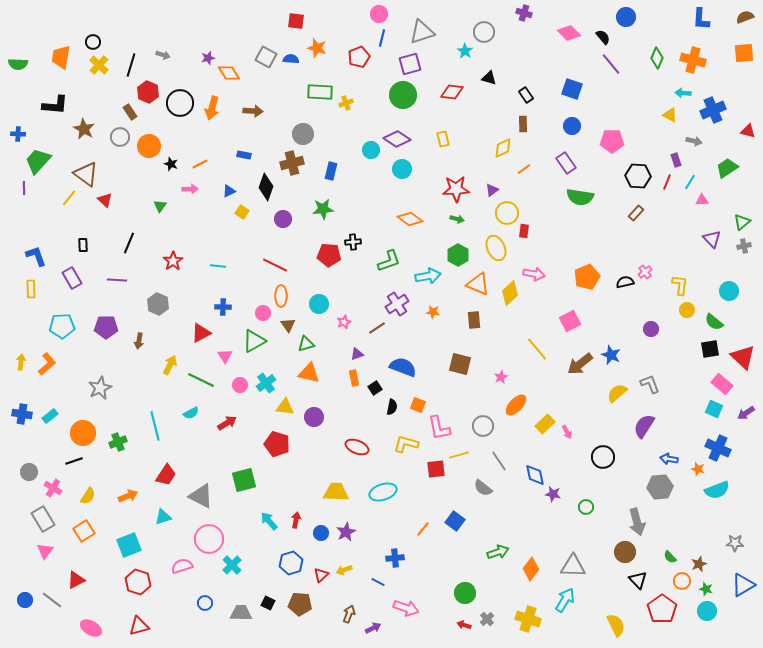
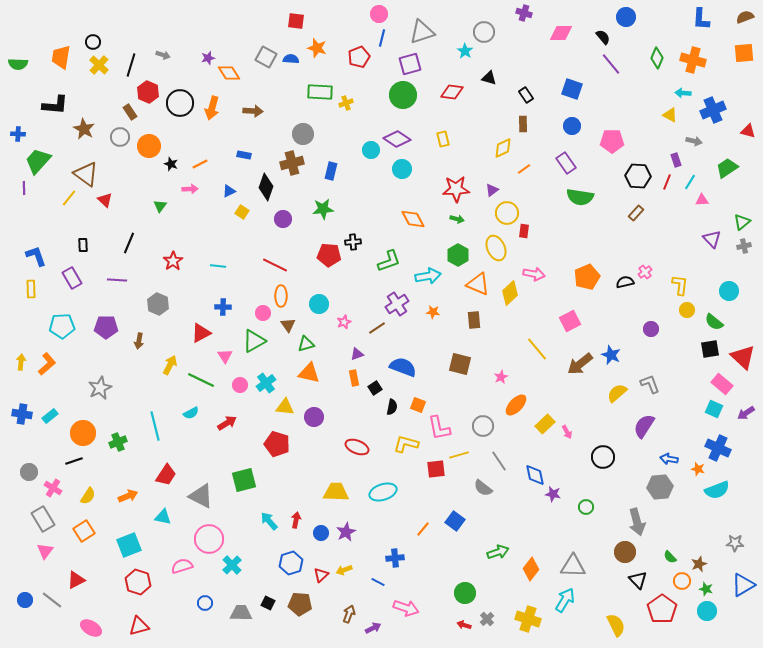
pink diamond at (569, 33): moved 8 px left; rotated 45 degrees counterclockwise
orange diamond at (410, 219): moved 3 px right; rotated 25 degrees clockwise
cyan triangle at (163, 517): rotated 30 degrees clockwise
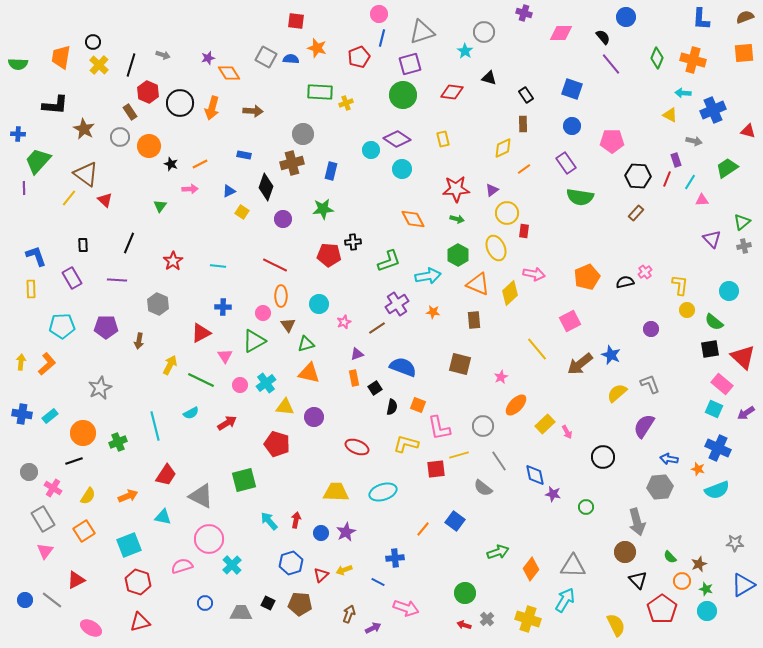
red line at (667, 182): moved 3 px up
red triangle at (139, 626): moved 1 px right, 4 px up
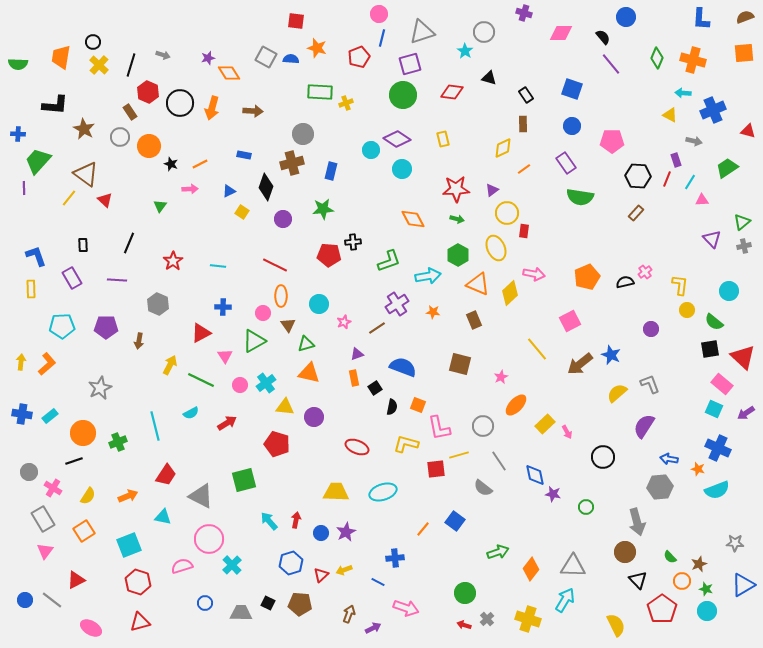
brown rectangle at (474, 320): rotated 18 degrees counterclockwise
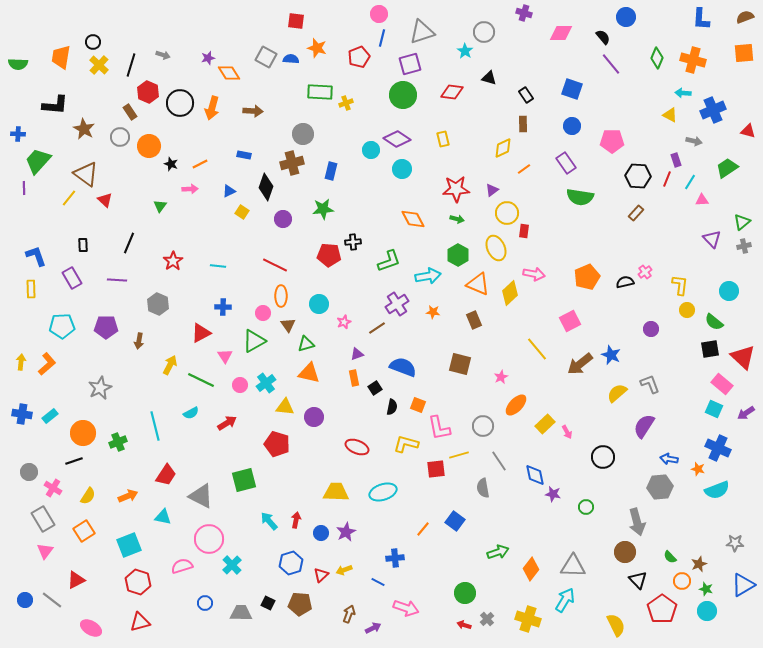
gray semicircle at (483, 488): rotated 42 degrees clockwise
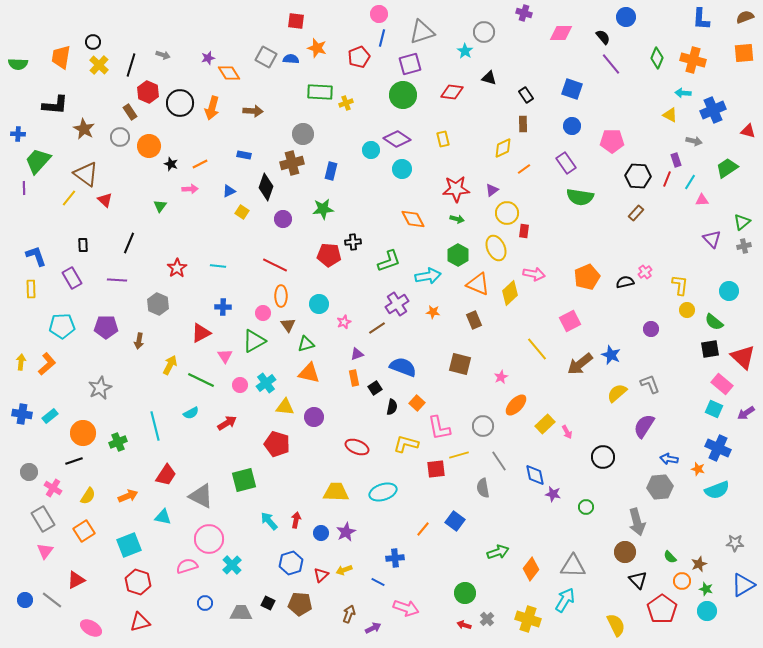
red star at (173, 261): moved 4 px right, 7 px down
orange square at (418, 405): moved 1 px left, 2 px up; rotated 21 degrees clockwise
pink semicircle at (182, 566): moved 5 px right
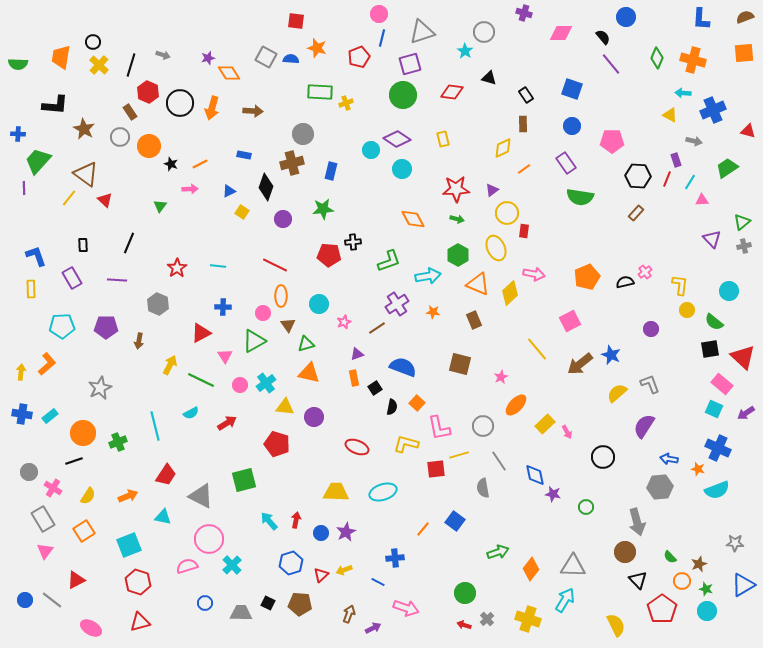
yellow arrow at (21, 362): moved 10 px down
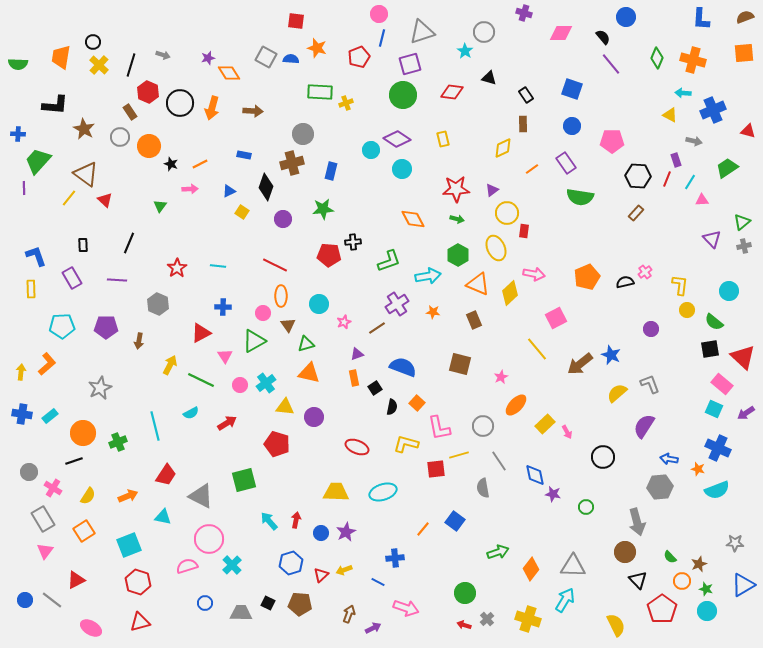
orange line at (524, 169): moved 8 px right
pink square at (570, 321): moved 14 px left, 3 px up
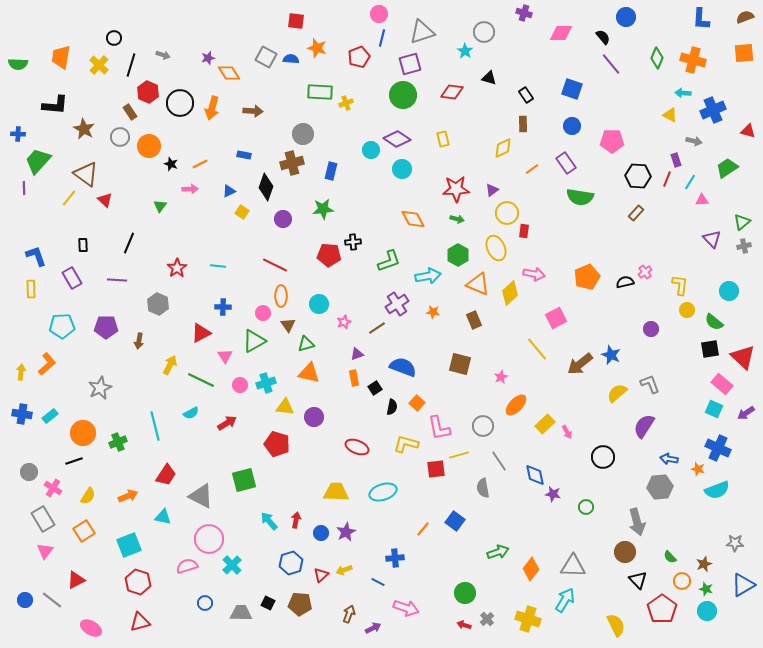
black circle at (93, 42): moved 21 px right, 4 px up
cyan cross at (266, 383): rotated 18 degrees clockwise
brown star at (699, 564): moved 5 px right
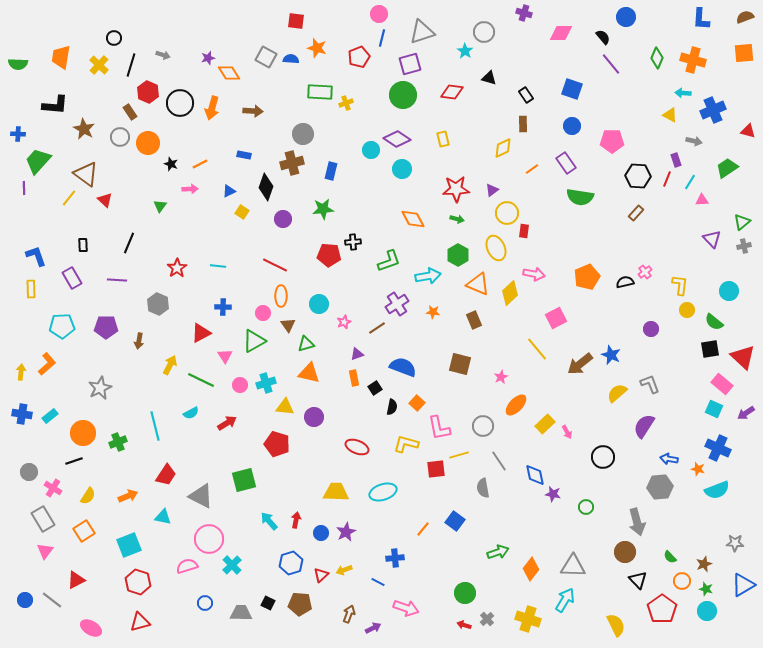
orange circle at (149, 146): moved 1 px left, 3 px up
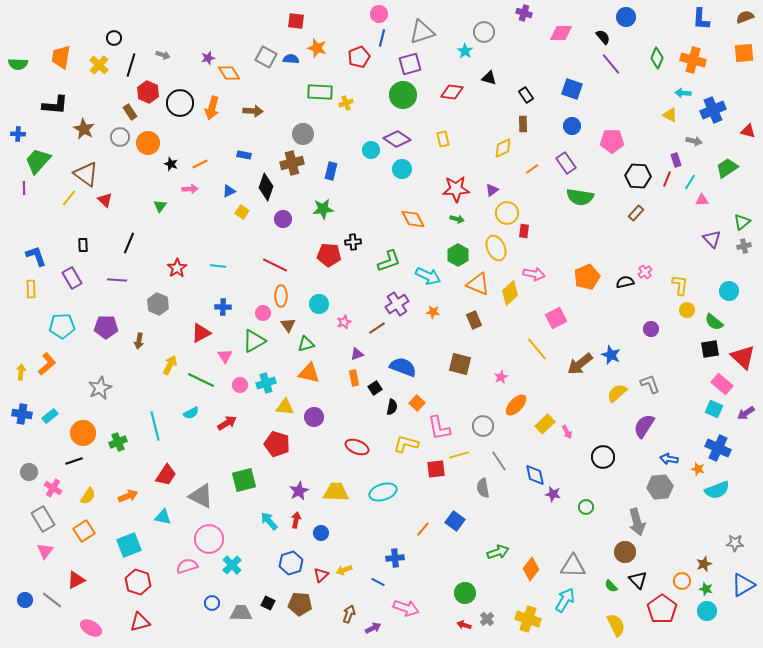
cyan arrow at (428, 276): rotated 35 degrees clockwise
purple star at (346, 532): moved 47 px left, 41 px up
green semicircle at (670, 557): moved 59 px left, 29 px down
blue circle at (205, 603): moved 7 px right
